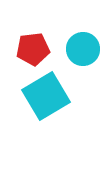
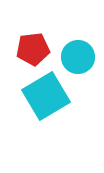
cyan circle: moved 5 px left, 8 px down
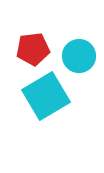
cyan circle: moved 1 px right, 1 px up
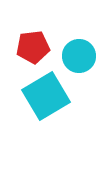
red pentagon: moved 2 px up
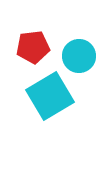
cyan square: moved 4 px right
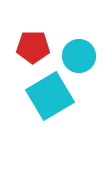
red pentagon: rotated 8 degrees clockwise
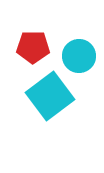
cyan square: rotated 6 degrees counterclockwise
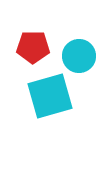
cyan square: rotated 21 degrees clockwise
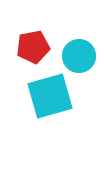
red pentagon: rotated 12 degrees counterclockwise
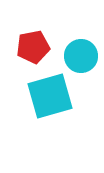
cyan circle: moved 2 px right
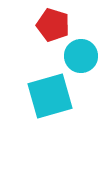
red pentagon: moved 20 px right, 22 px up; rotated 28 degrees clockwise
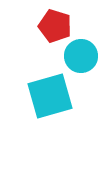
red pentagon: moved 2 px right, 1 px down
